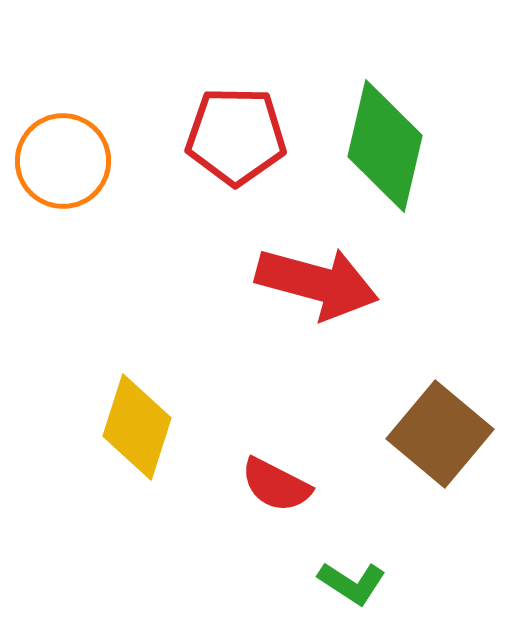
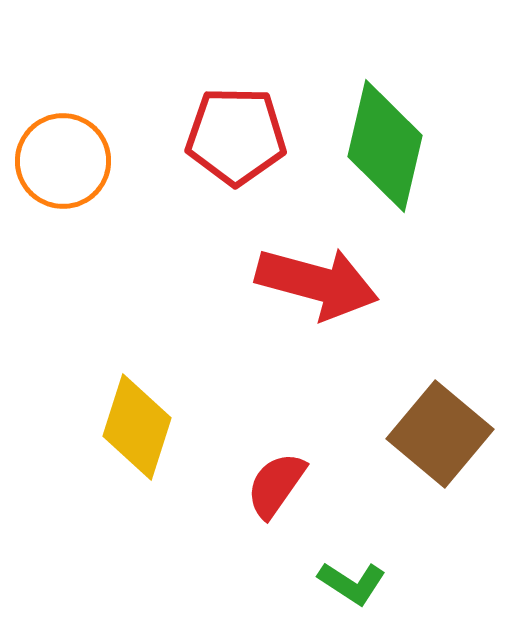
red semicircle: rotated 98 degrees clockwise
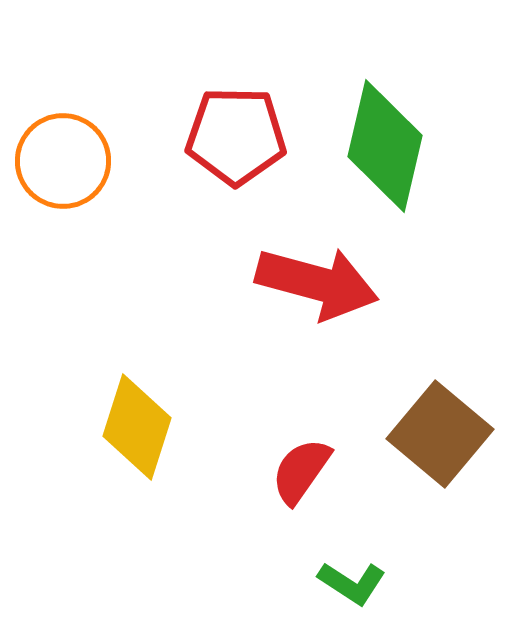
red semicircle: moved 25 px right, 14 px up
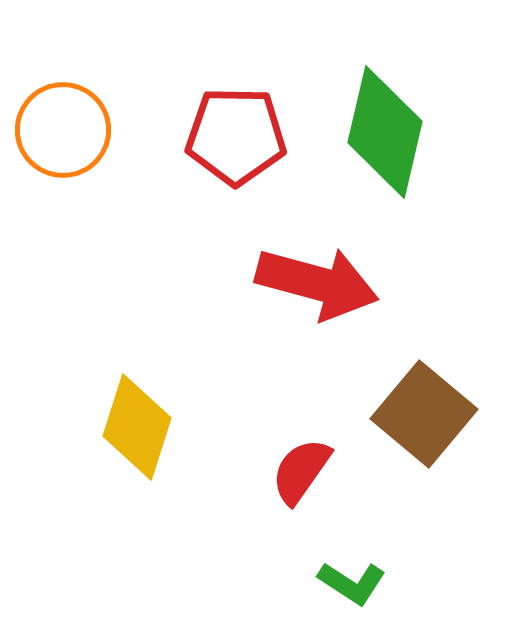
green diamond: moved 14 px up
orange circle: moved 31 px up
brown square: moved 16 px left, 20 px up
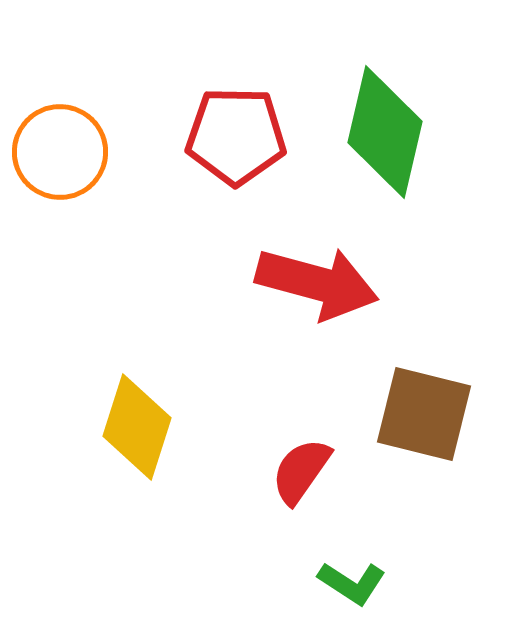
orange circle: moved 3 px left, 22 px down
brown square: rotated 26 degrees counterclockwise
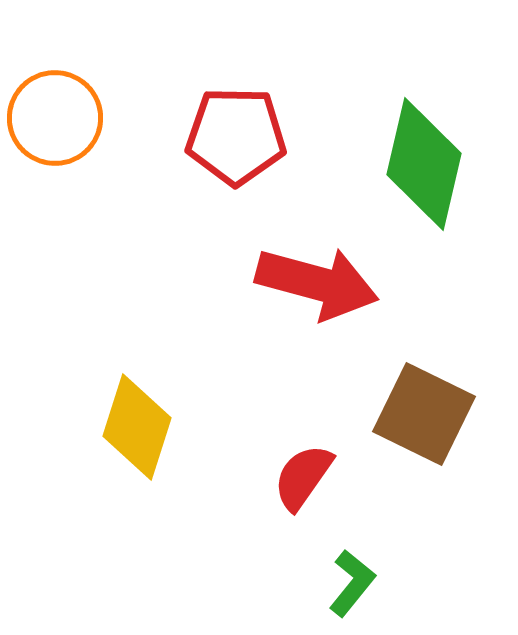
green diamond: moved 39 px right, 32 px down
orange circle: moved 5 px left, 34 px up
brown square: rotated 12 degrees clockwise
red semicircle: moved 2 px right, 6 px down
green L-shape: rotated 84 degrees counterclockwise
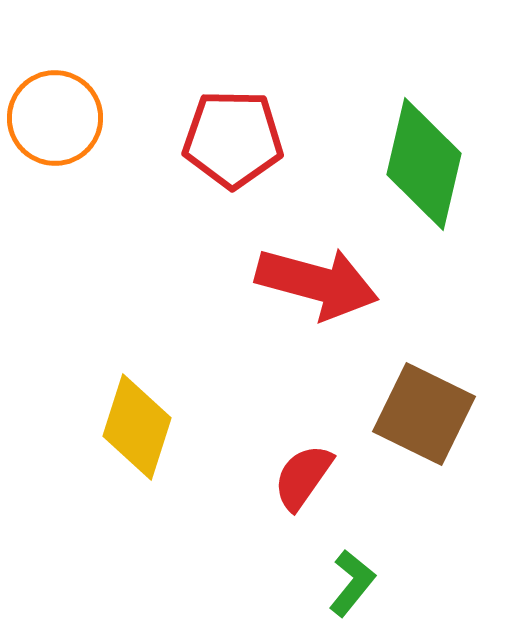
red pentagon: moved 3 px left, 3 px down
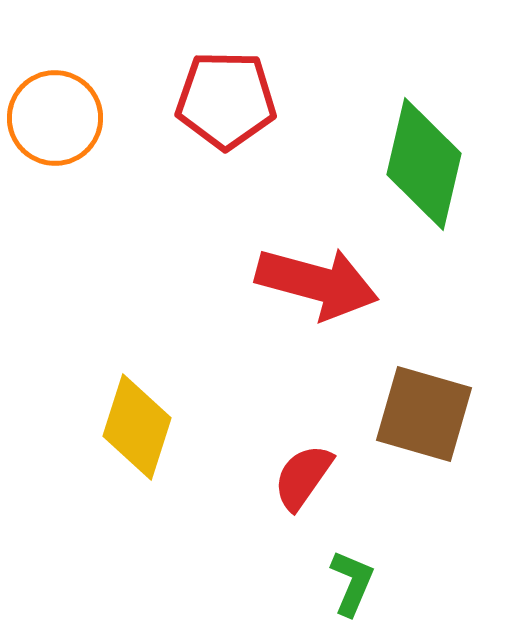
red pentagon: moved 7 px left, 39 px up
brown square: rotated 10 degrees counterclockwise
green L-shape: rotated 16 degrees counterclockwise
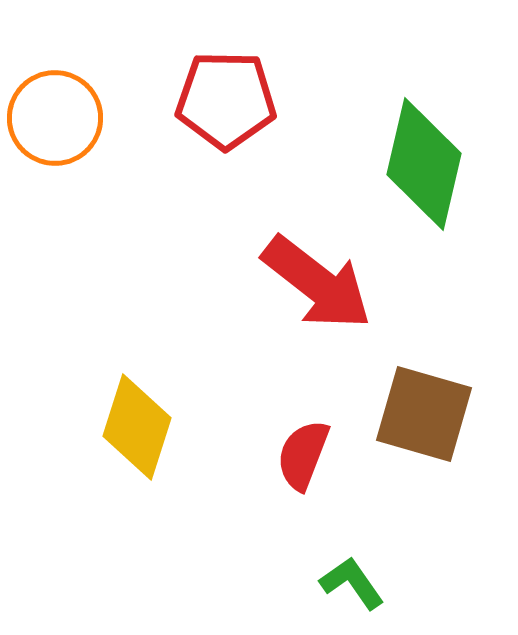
red arrow: rotated 23 degrees clockwise
red semicircle: moved 22 px up; rotated 14 degrees counterclockwise
green L-shape: rotated 58 degrees counterclockwise
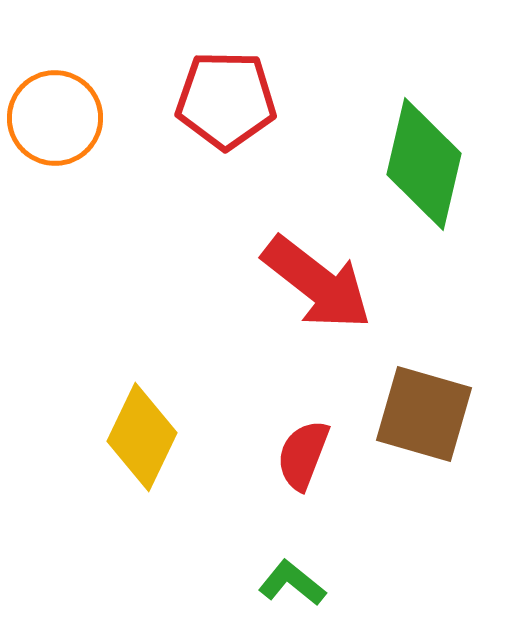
yellow diamond: moved 5 px right, 10 px down; rotated 8 degrees clockwise
green L-shape: moved 60 px left; rotated 16 degrees counterclockwise
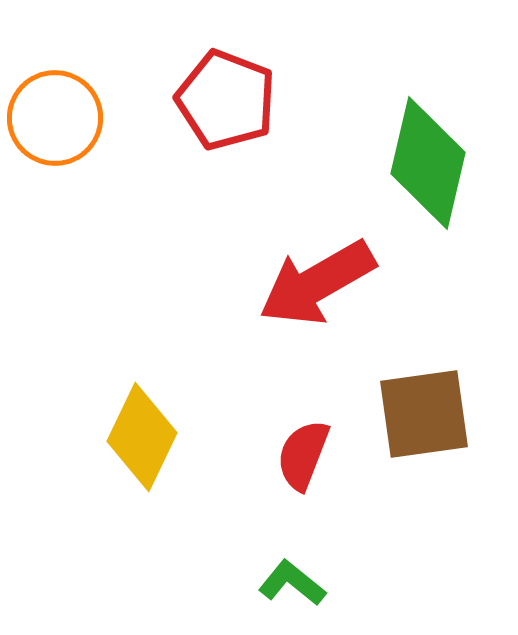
red pentagon: rotated 20 degrees clockwise
green diamond: moved 4 px right, 1 px up
red arrow: rotated 112 degrees clockwise
brown square: rotated 24 degrees counterclockwise
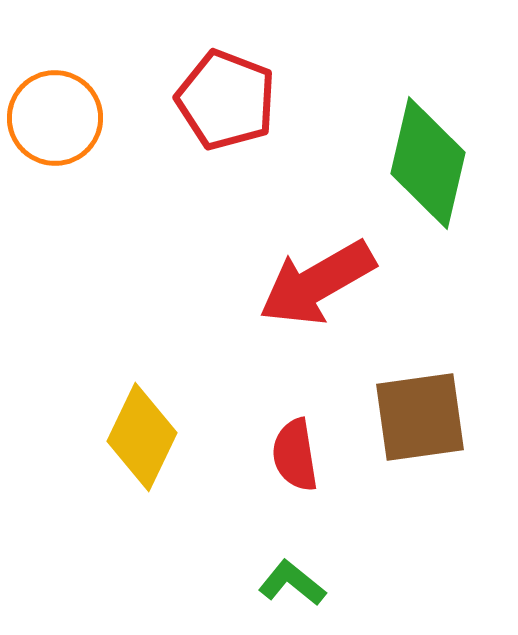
brown square: moved 4 px left, 3 px down
red semicircle: moved 8 px left; rotated 30 degrees counterclockwise
